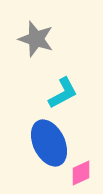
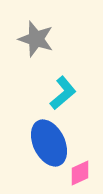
cyan L-shape: rotated 12 degrees counterclockwise
pink diamond: moved 1 px left
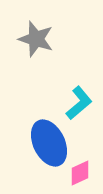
cyan L-shape: moved 16 px right, 10 px down
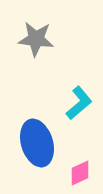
gray star: rotated 12 degrees counterclockwise
blue ellipse: moved 12 px left; rotated 9 degrees clockwise
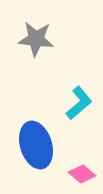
blue ellipse: moved 1 px left, 2 px down
pink diamond: moved 2 px right, 1 px down; rotated 64 degrees clockwise
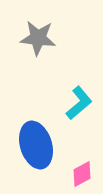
gray star: moved 2 px right, 1 px up
pink diamond: rotated 68 degrees counterclockwise
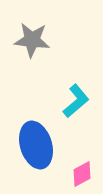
gray star: moved 6 px left, 2 px down
cyan L-shape: moved 3 px left, 2 px up
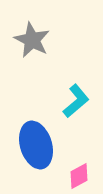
gray star: rotated 21 degrees clockwise
pink diamond: moved 3 px left, 2 px down
